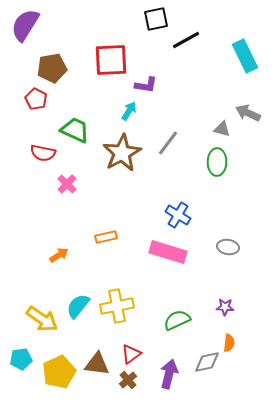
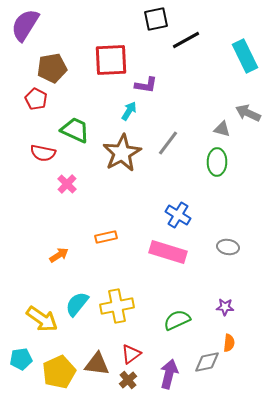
cyan semicircle: moved 1 px left, 2 px up
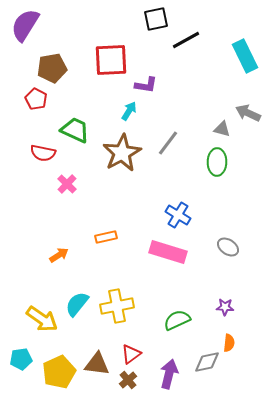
gray ellipse: rotated 25 degrees clockwise
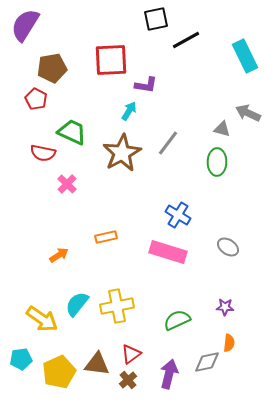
green trapezoid: moved 3 px left, 2 px down
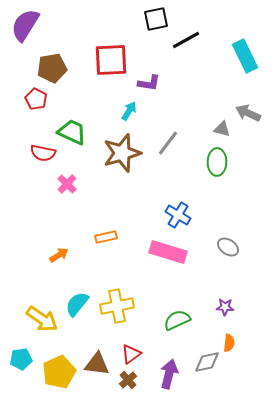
purple L-shape: moved 3 px right, 2 px up
brown star: rotated 12 degrees clockwise
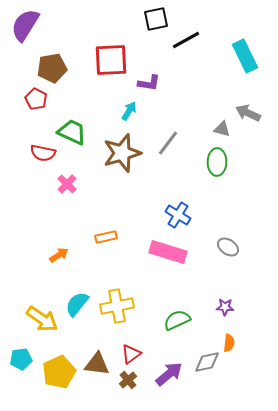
purple arrow: rotated 36 degrees clockwise
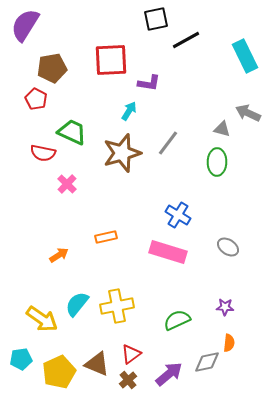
brown triangle: rotated 16 degrees clockwise
